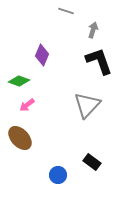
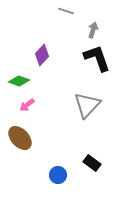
purple diamond: rotated 20 degrees clockwise
black L-shape: moved 2 px left, 3 px up
black rectangle: moved 1 px down
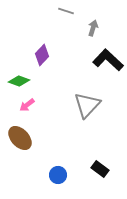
gray arrow: moved 2 px up
black L-shape: moved 11 px right, 2 px down; rotated 28 degrees counterclockwise
black rectangle: moved 8 px right, 6 px down
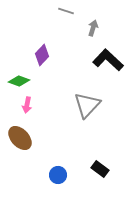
pink arrow: rotated 42 degrees counterclockwise
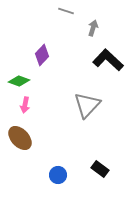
pink arrow: moved 2 px left
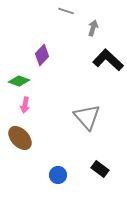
gray triangle: moved 12 px down; rotated 24 degrees counterclockwise
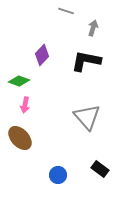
black L-shape: moved 22 px left, 1 px down; rotated 32 degrees counterclockwise
